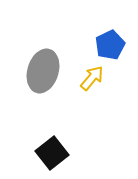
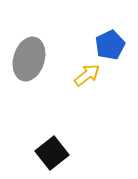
gray ellipse: moved 14 px left, 12 px up
yellow arrow: moved 5 px left, 3 px up; rotated 12 degrees clockwise
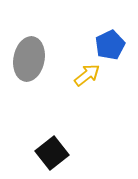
gray ellipse: rotated 6 degrees counterclockwise
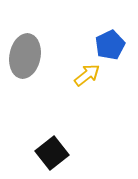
gray ellipse: moved 4 px left, 3 px up
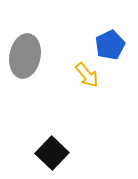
yellow arrow: rotated 88 degrees clockwise
black square: rotated 8 degrees counterclockwise
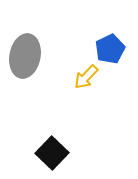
blue pentagon: moved 4 px down
yellow arrow: moved 1 px left, 2 px down; rotated 84 degrees clockwise
